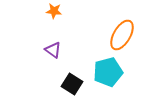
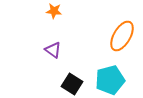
orange ellipse: moved 1 px down
cyan pentagon: moved 2 px right, 8 px down
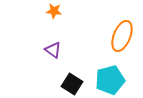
orange ellipse: rotated 8 degrees counterclockwise
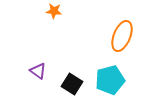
purple triangle: moved 15 px left, 21 px down
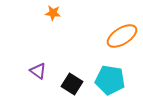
orange star: moved 1 px left, 2 px down
orange ellipse: rotated 36 degrees clockwise
cyan pentagon: rotated 24 degrees clockwise
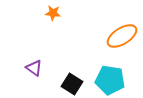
purple triangle: moved 4 px left, 3 px up
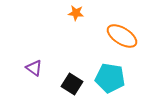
orange star: moved 23 px right
orange ellipse: rotated 64 degrees clockwise
cyan pentagon: moved 2 px up
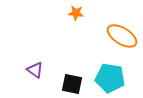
purple triangle: moved 1 px right, 2 px down
black square: rotated 20 degrees counterclockwise
